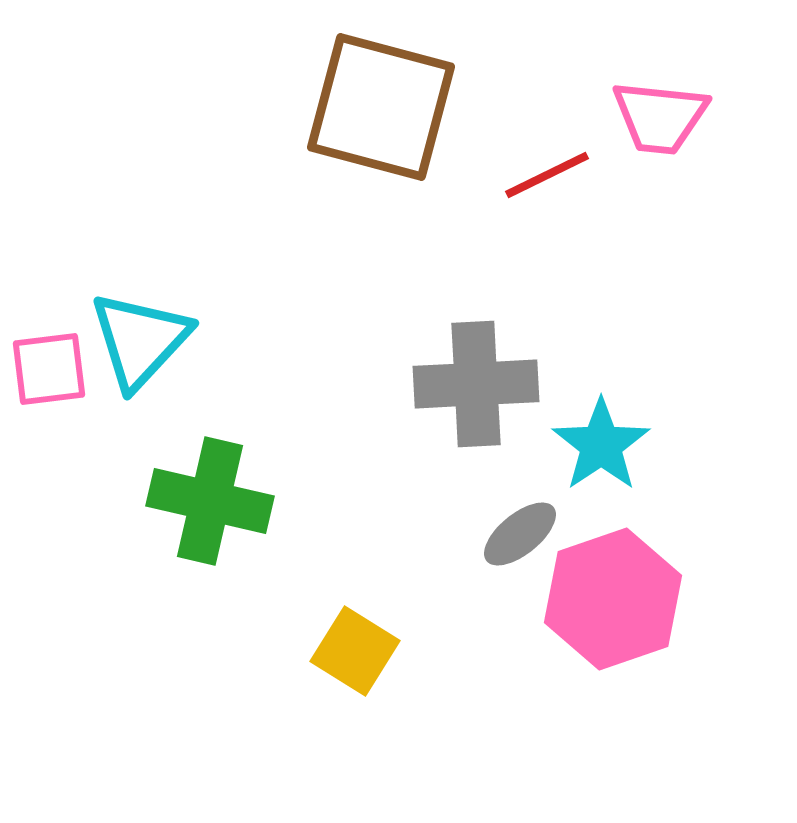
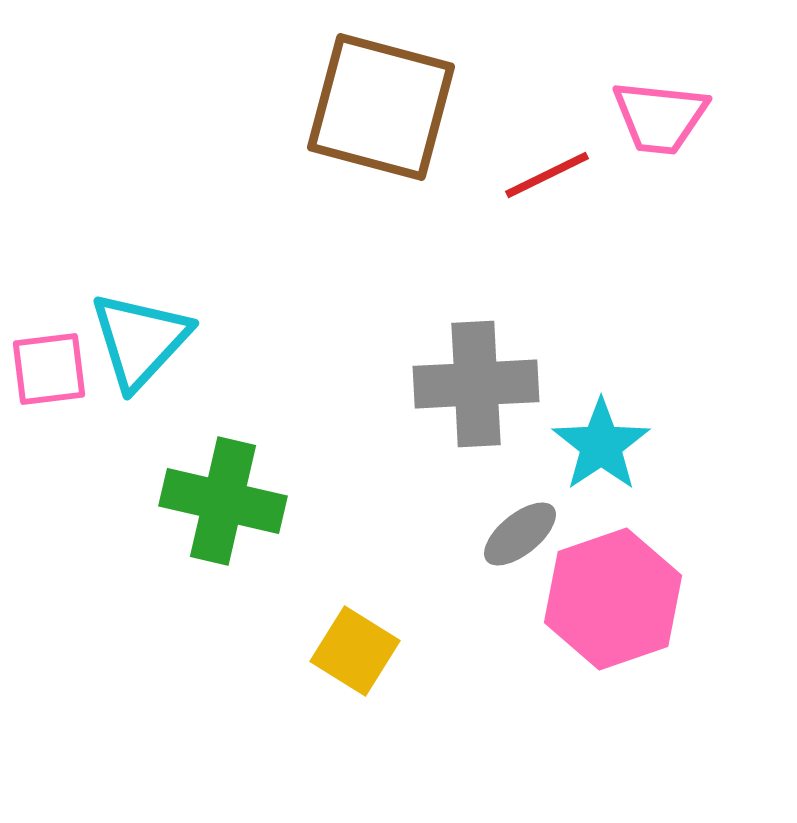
green cross: moved 13 px right
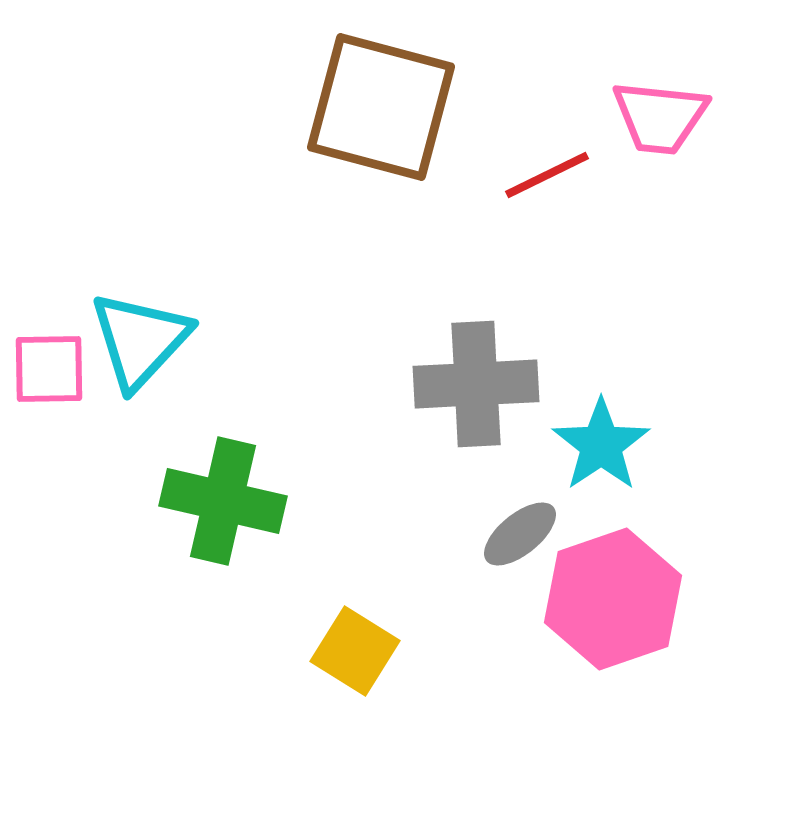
pink square: rotated 6 degrees clockwise
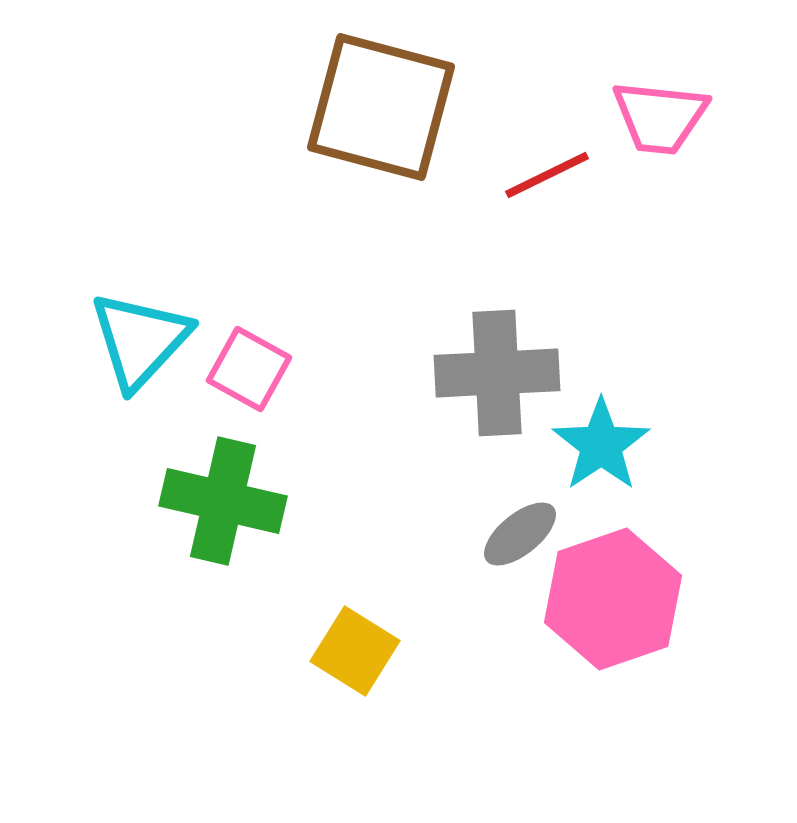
pink square: moved 200 px right; rotated 30 degrees clockwise
gray cross: moved 21 px right, 11 px up
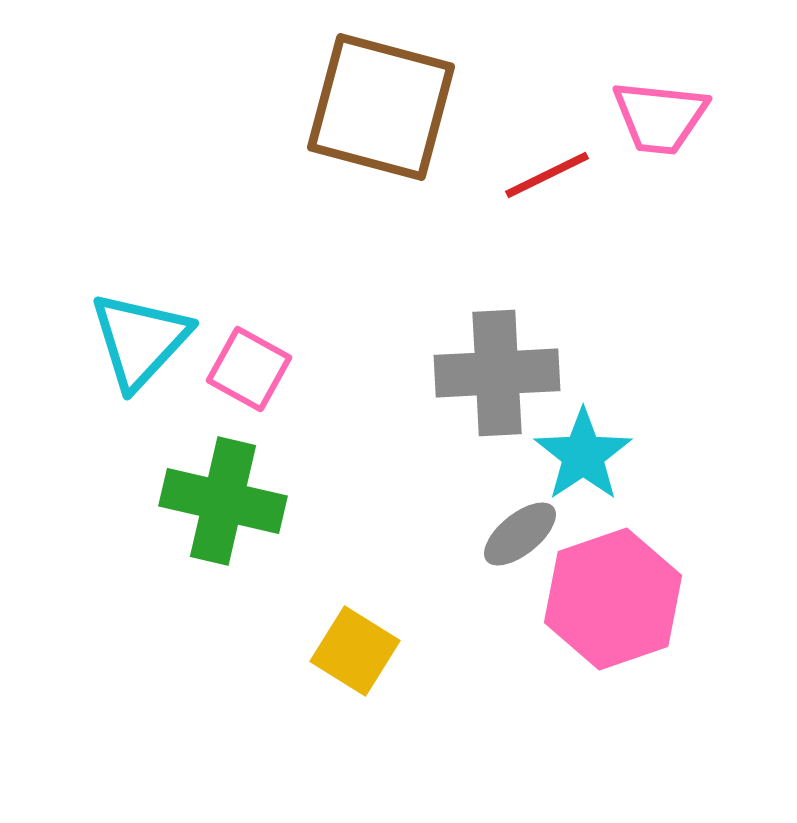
cyan star: moved 18 px left, 10 px down
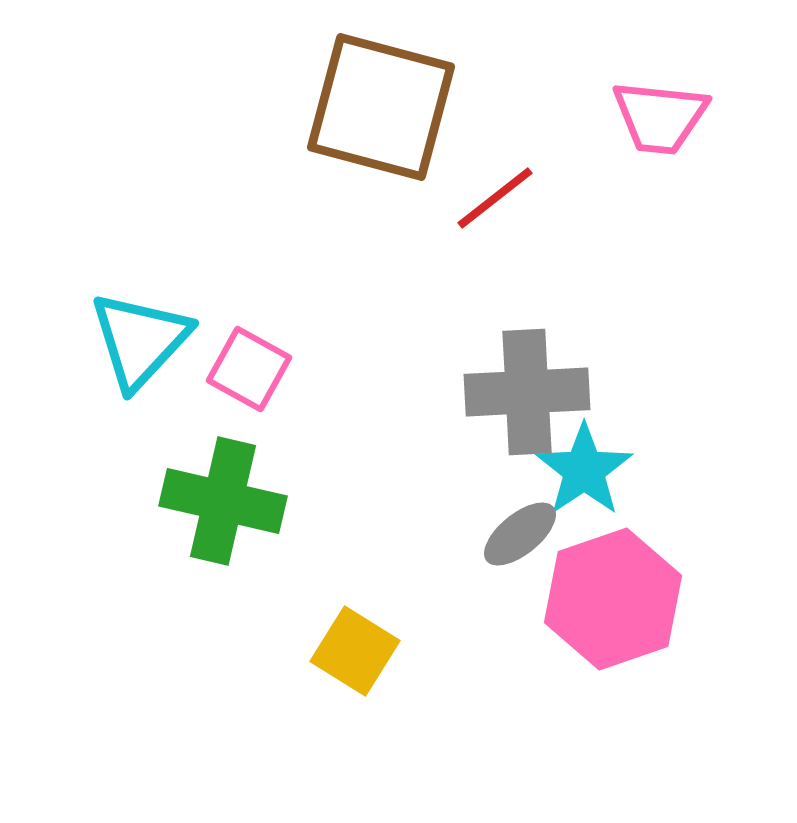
red line: moved 52 px left, 23 px down; rotated 12 degrees counterclockwise
gray cross: moved 30 px right, 19 px down
cyan star: moved 1 px right, 15 px down
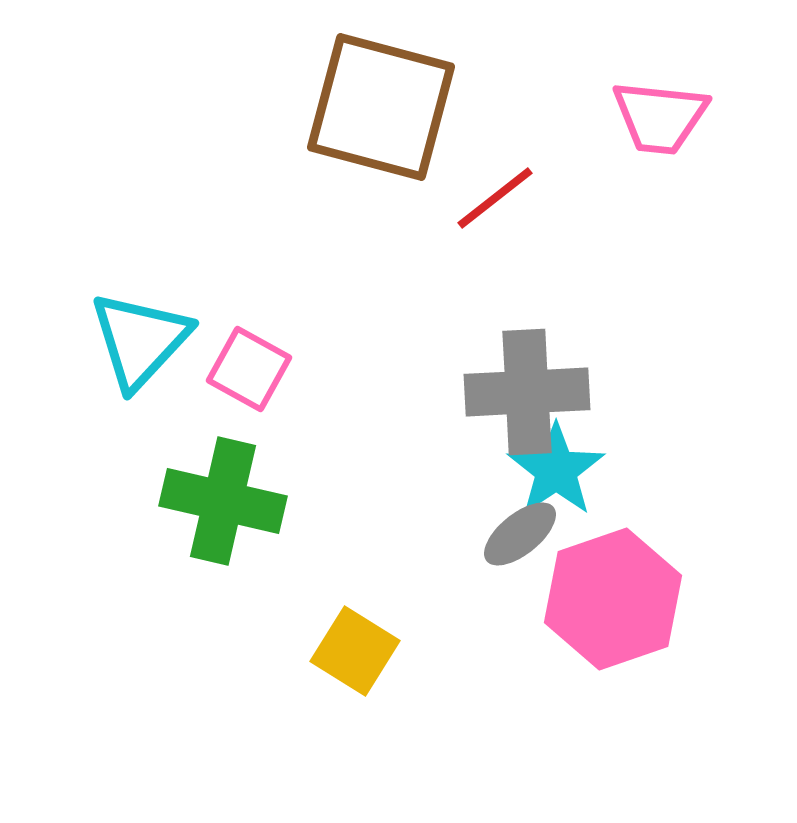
cyan star: moved 28 px left
